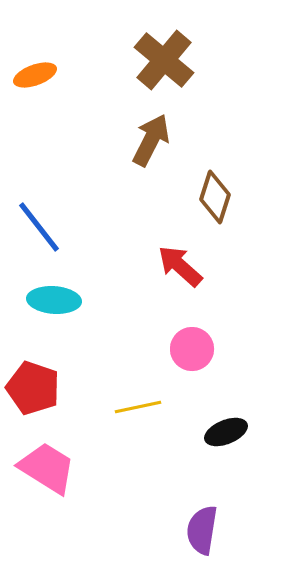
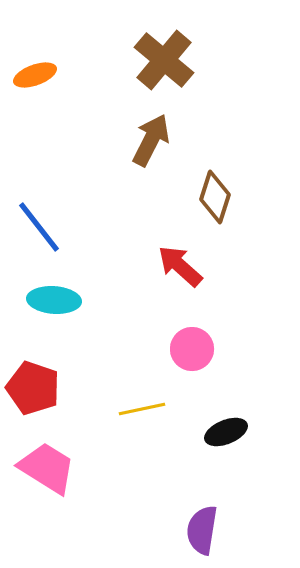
yellow line: moved 4 px right, 2 px down
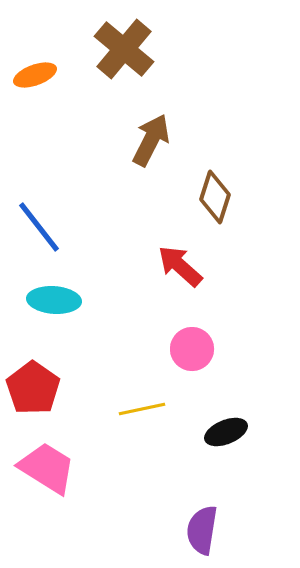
brown cross: moved 40 px left, 11 px up
red pentagon: rotated 16 degrees clockwise
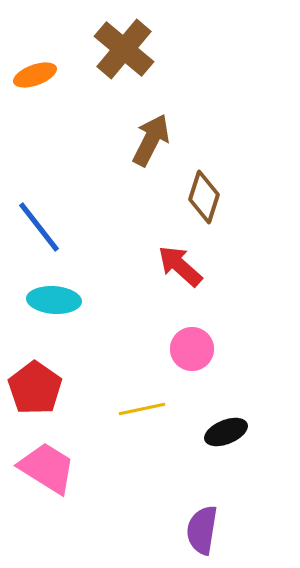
brown diamond: moved 11 px left
red pentagon: moved 2 px right
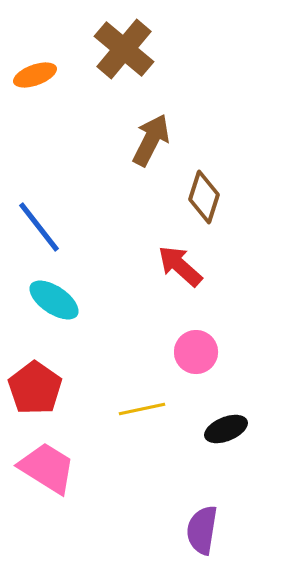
cyan ellipse: rotated 30 degrees clockwise
pink circle: moved 4 px right, 3 px down
black ellipse: moved 3 px up
